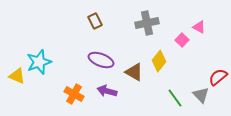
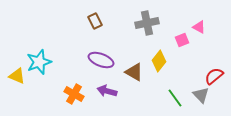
pink square: rotated 24 degrees clockwise
red semicircle: moved 4 px left, 1 px up
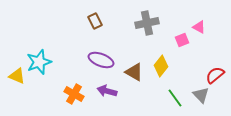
yellow diamond: moved 2 px right, 5 px down
red semicircle: moved 1 px right, 1 px up
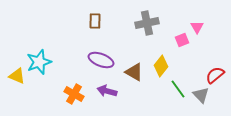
brown rectangle: rotated 28 degrees clockwise
pink triangle: moved 2 px left; rotated 32 degrees clockwise
green line: moved 3 px right, 9 px up
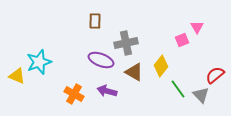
gray cross: moved 21 px left, 20 px down
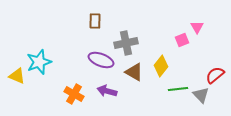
green line: rotated 60 degrees counterclockwise
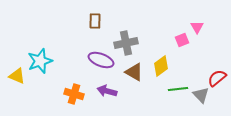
cyan star: moved 1 px right, 1 px up
yellow diamond: rotated 15 degrees clockwise
red semicircle: moved 2 px right, 3 px down
orange cross: rotated 12 degrees counterclockwise
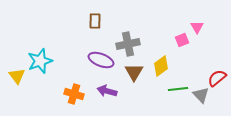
gray cross: moved 2 px right, 1 px down
brown triangle: rotated 30 degrees clockwise
yellow triangle: rotated 30 degrees clockwise
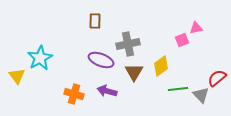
pink triangle: moved 1 px left, 1 px down; rotated 48 degrees clockwise
cyan star: moved 3 px up; rotated 10 degrees counterclockwise
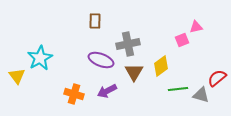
pink triangle: moved 1 px up
purple arrow: rotated 42 degrees counterclockwise
gray triangle: rotated 30 degrees counterclockwise
